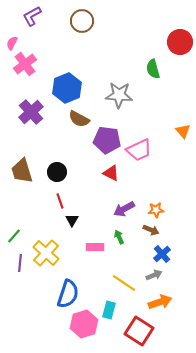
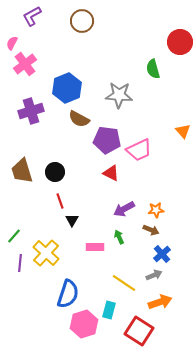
purple cross: moved 1 px up; rotated 25 degrees clockwise
black circle: moved 2 px left
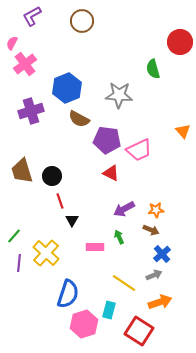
black circle: moved 3 px left, 4 px down
purple line: moved 1 px left
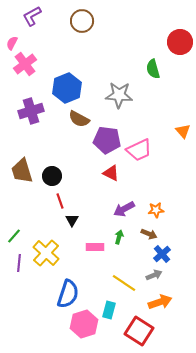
brown arrow: moved 2 px left, 4 px down
green arrow: rotated 40 degrees clockwise
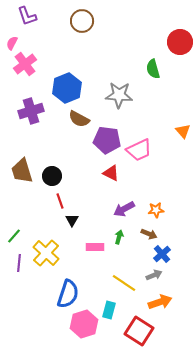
purple L-shape: moved 5 px left; rotated 80 degrees counterclockwise
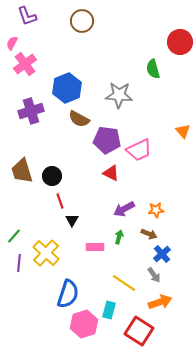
gray arrow: rotated 77 degrees clockwise
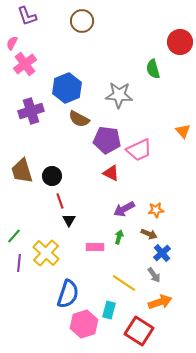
black triangle: moved 3 px left
blue cross: moved 1 px up
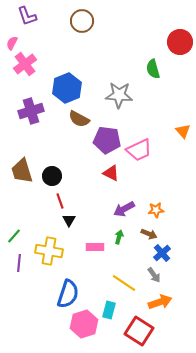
yellow cross: moved 3 px right, 2 px up; rotated 32 degrees counterclockwise
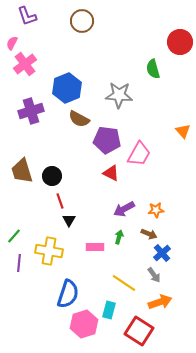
pink trapezoid: moved 4 px down; rotated 36 degrees counterclockwise
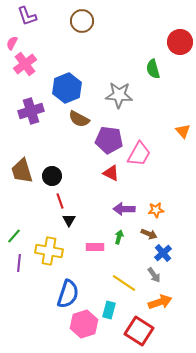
purple pentagon: moved 2 px right
purple arrow: rotated 30 degrees clockwise
blue cross: moved 1 px right
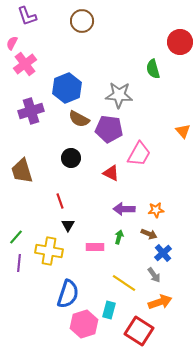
purple pentagon: moved 11 px up
black circle: moved 19 px right, 18 px up
black triangle: moved 1 px left, 5 px down
green line: moved 2 px right, 1 px down
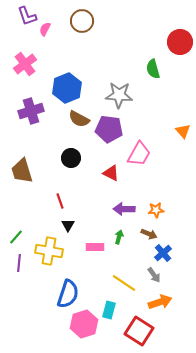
pink semicircle: moved 33 px right, 14 px up
